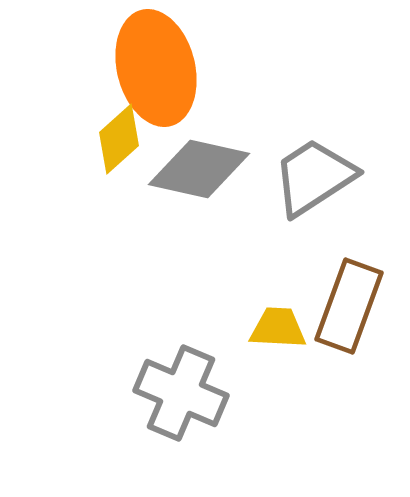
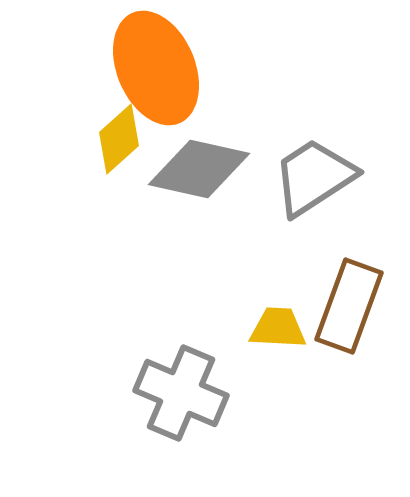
orange ellipse: rotated 9 degrees counterclockwise
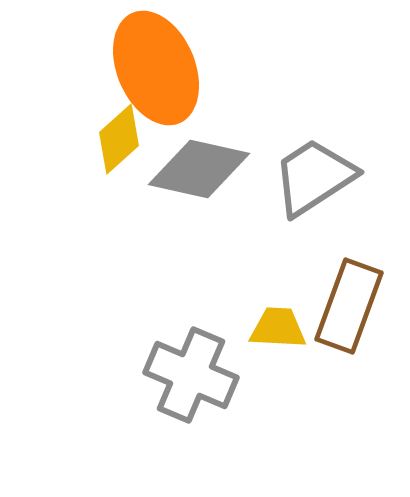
gray cross: moved 10 px right, 18 px up
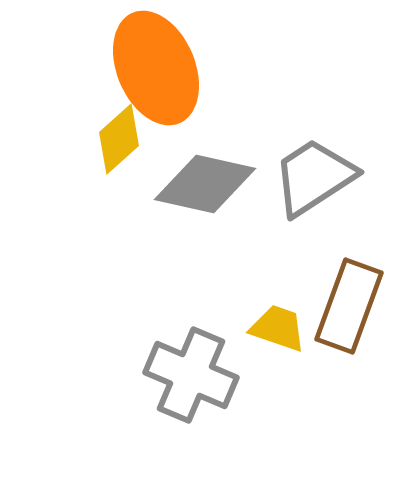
gray diamond: moved 6 px right, 15 px down
yellow trapezoid: rotated 16 degrees clockwise
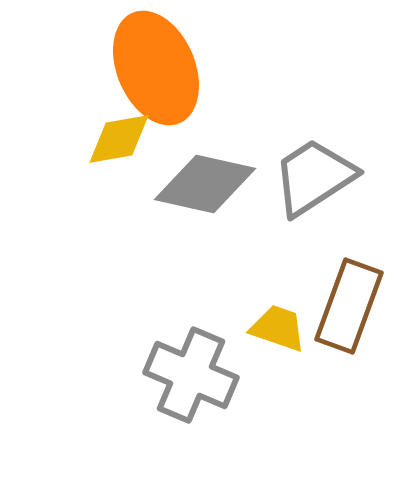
yellow diamond: rotated 32 degrees clockwise
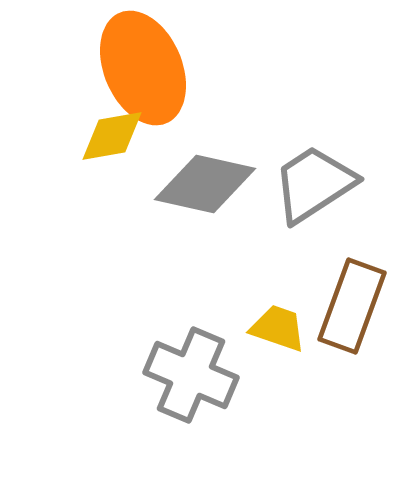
orange ellipse: moved 13 px left
yellow diamond: moved 7 px left, 3 px up
gray trapezoid: moved 7 px down
brown rectangle: moved 3 px right
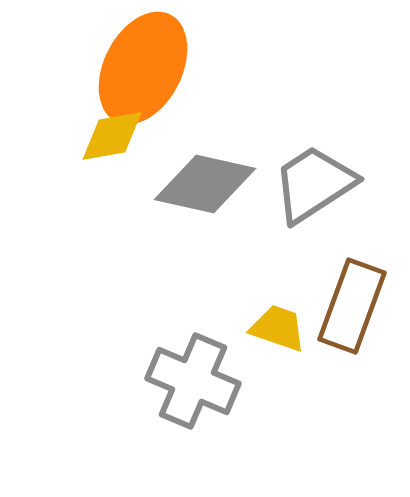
orange ellipse: rotated 50 degrees clockwise
gray cross: moved 2 px right, 6 px down
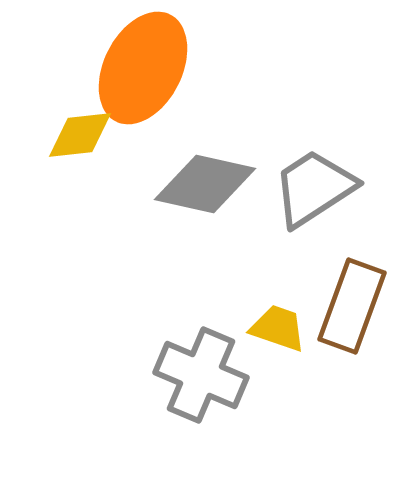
yellow diamond: moved 32 px left, 1 px up; rotated 4 degrees clockwise
gray trapezoid: moved 4 px down
gray cross: moved 8 px right, 6 px up
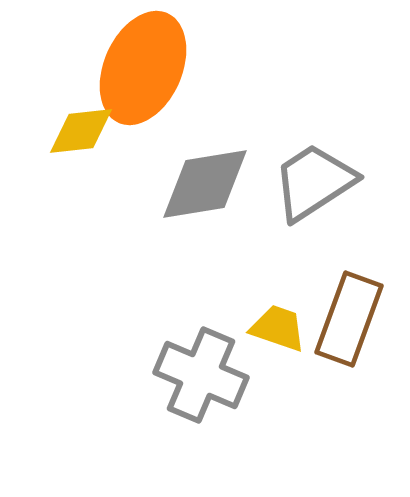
orange ellipse: rotated 3 degrees counterclockwise
yellow diamond: moved 1 px right, 4 px up
gray diamond: rotated 22 degrees counterclockwise
gray trapezoid: moved 6 px up
brown rectangle: moved 3 px left, 13 px down
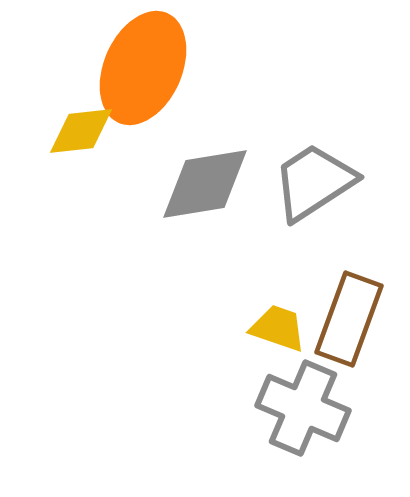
gray cross: moved 102 px right, 33 px down
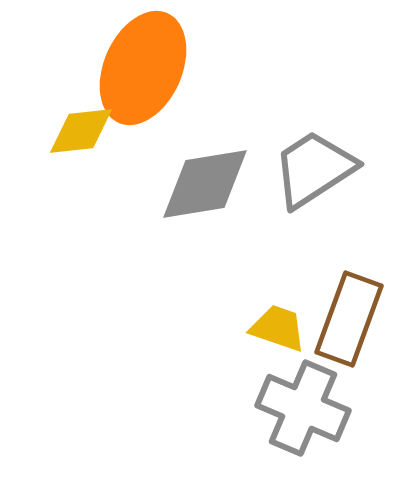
gray trapezoid: moved 13 px up
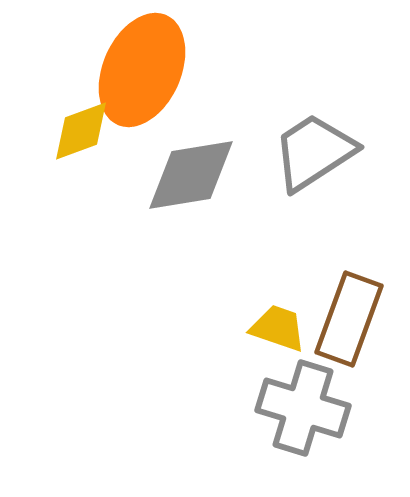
orange ellipse: moved 1 px left, 2 px down
yellow diamond: rotated 14 degrees counterclockwise
gray trapezoid: moved 17 px up
gray diamond: moved 14 px left, 9 px up
gray cross: rotated 6 degrees counterclockwise
